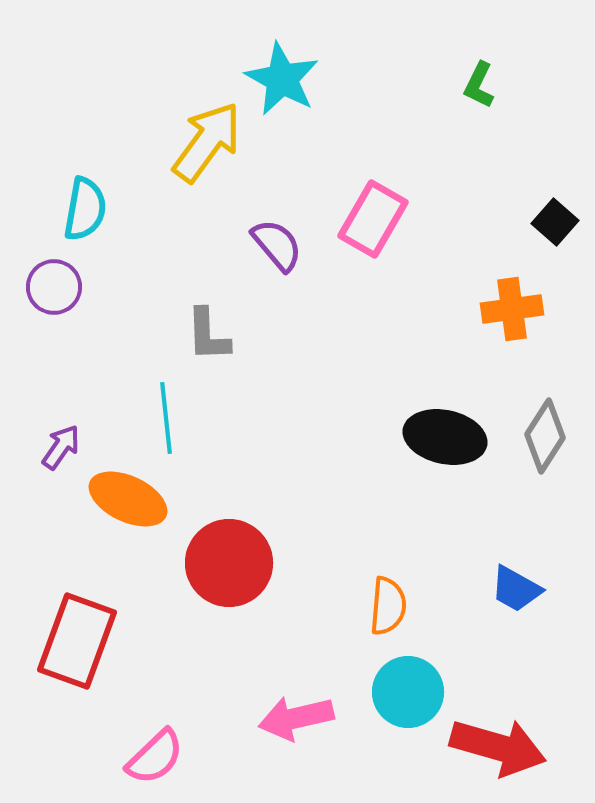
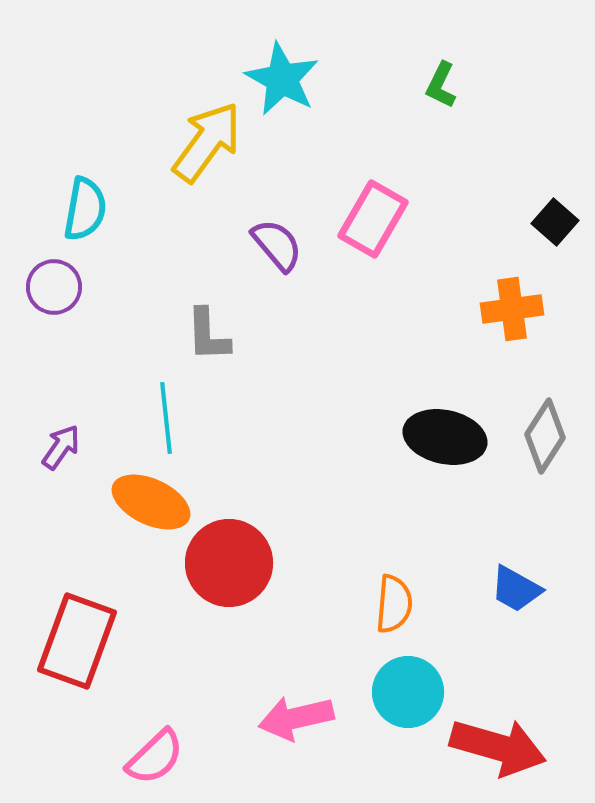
green L-shape: moved 38 px left
orange ellipse: moved 23 px right, 3 px down
orange semicircle: moved 6 px right, 2 px up
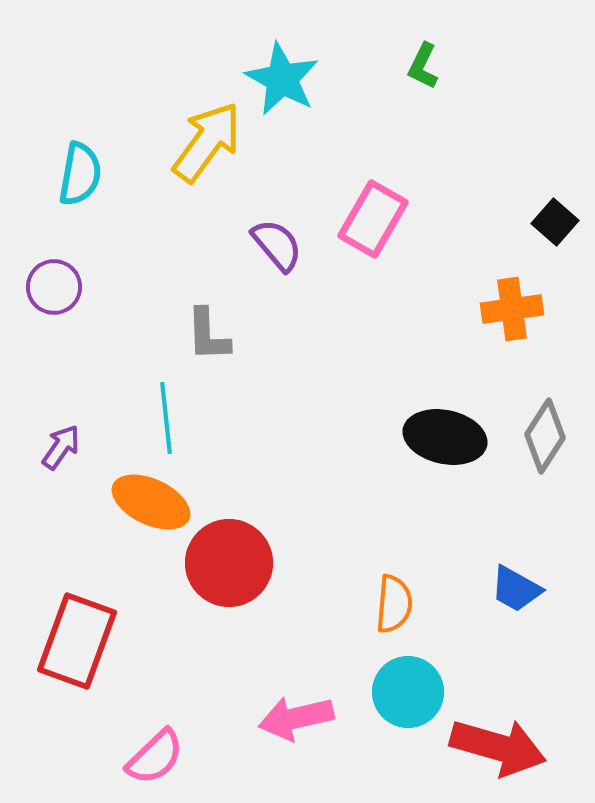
green L-shape: moved 18 px left, 19 px up
cyan semicircle: moved 5 px left, 35 px up
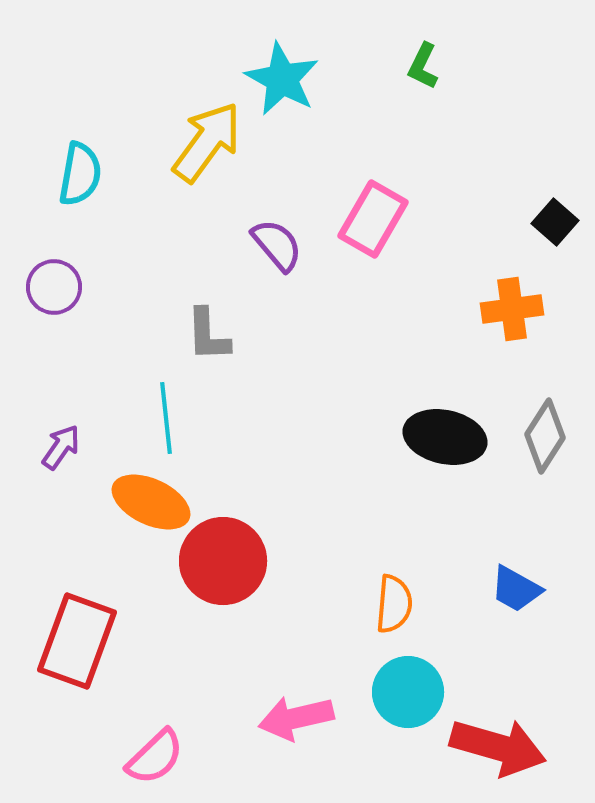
red circle: moved 6 px left, 2 px up
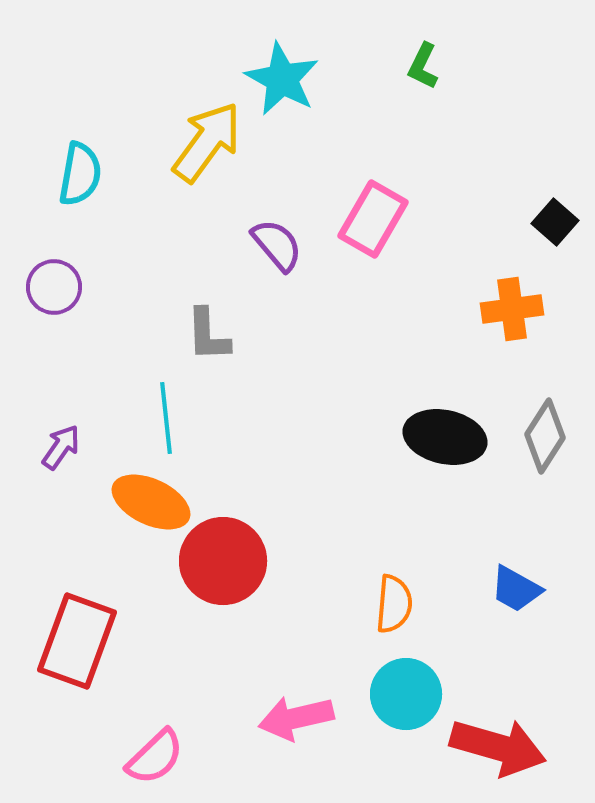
cyan circle: moved 2 px left, 2 px down
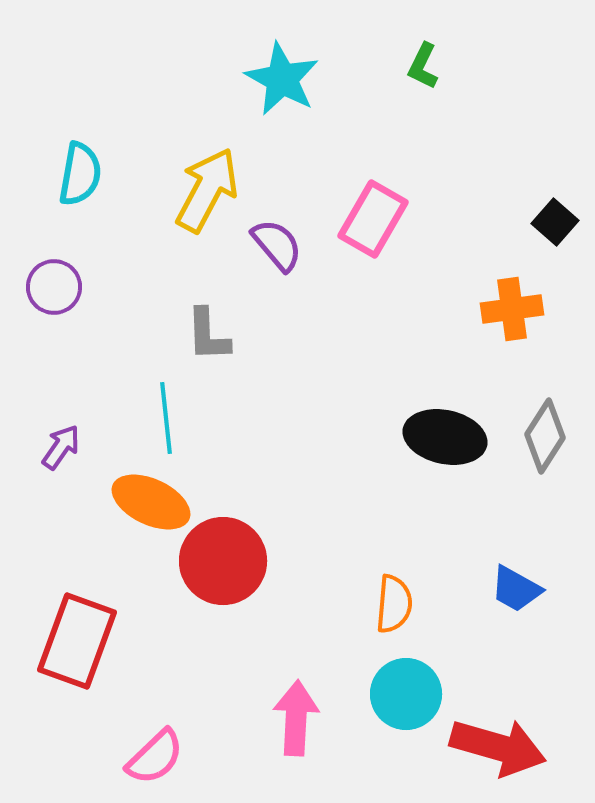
yellow arrow: moved 48 px down; rotated 8 degrees counterclockwise
pink arrow: rotated 106 degrees clockwise
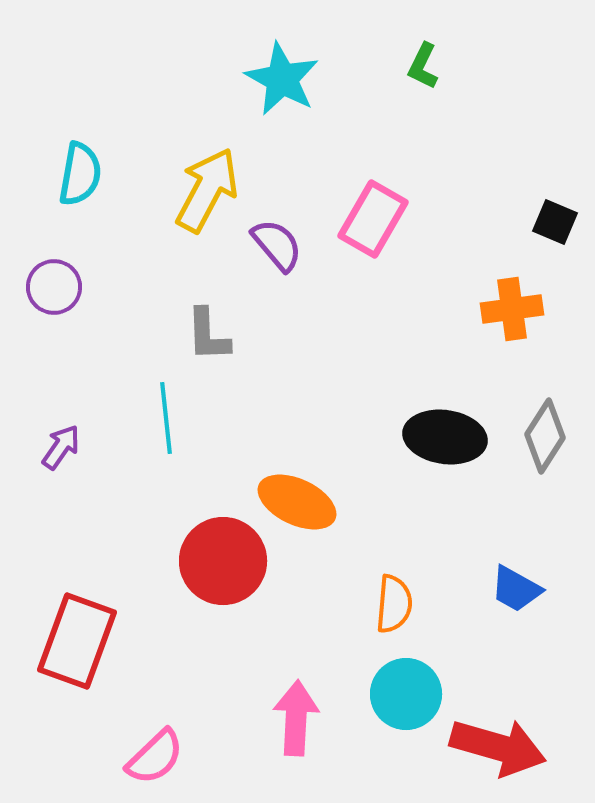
black square: rotated 18 degrees counterclockwise
black ellipse: rotated 4 degrees counterclockwise
orange ellipse: moved 146 px right
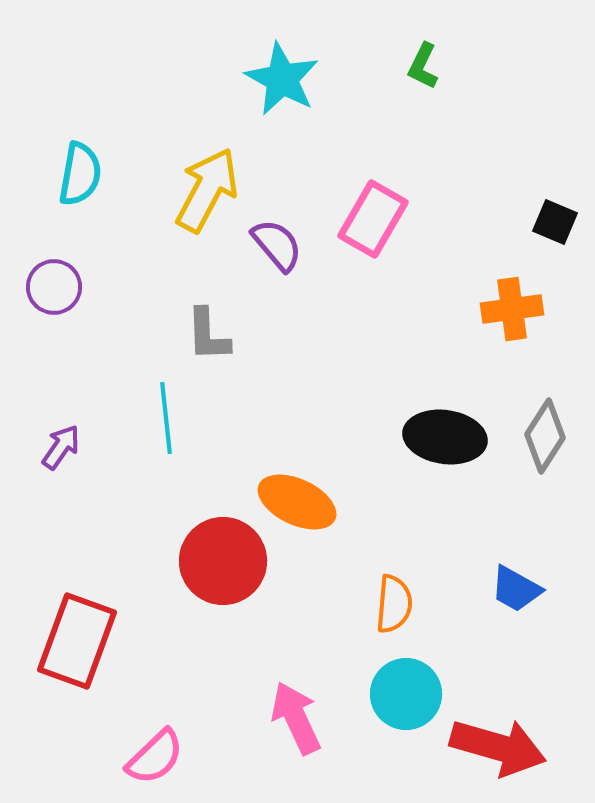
pink arrow: rotated 28 degrees counterclockwise
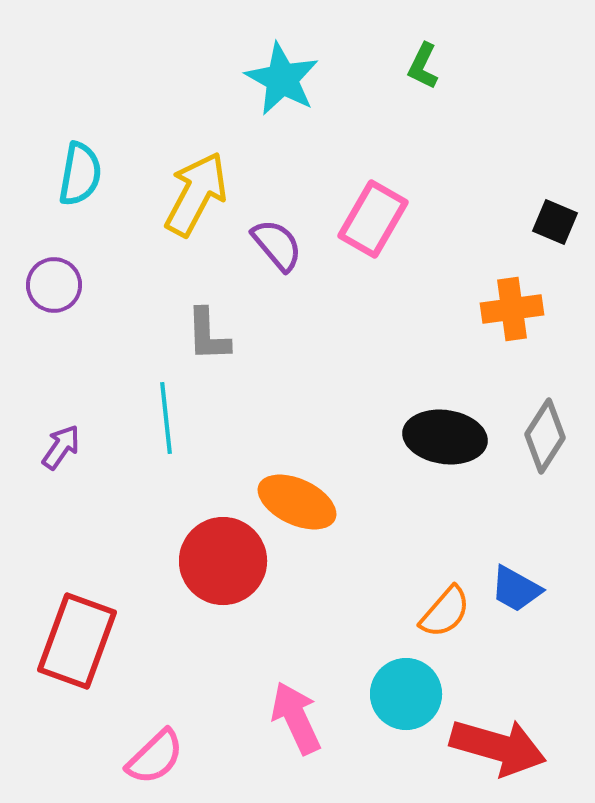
yellow arrow: moved 11 px left, 4 px down
purple circle: moved 2 px up
orange semicircle: moved 51 px right, 8 px down; rotated 36 degrees clockwise
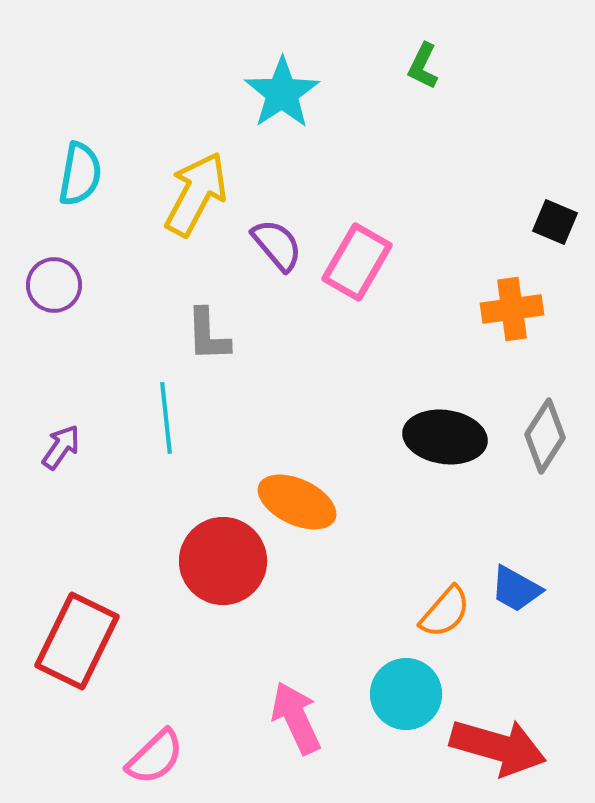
cyan star: moved 14 px down; rotated 10 degrees clockwise
pink rectangle: moved 16 px left, 43 px down
red rectangle: rotated 6 degrees clockwise
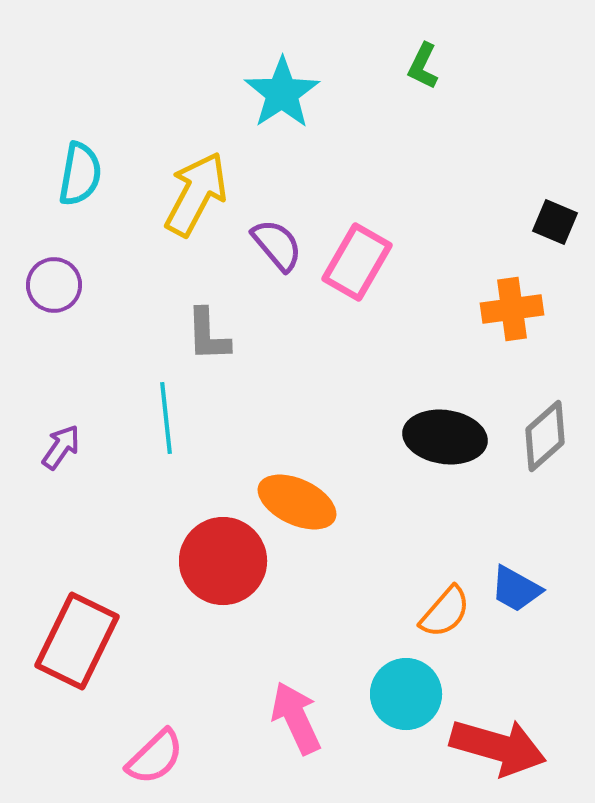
gray diamond: rotated 16 degrees clockwise
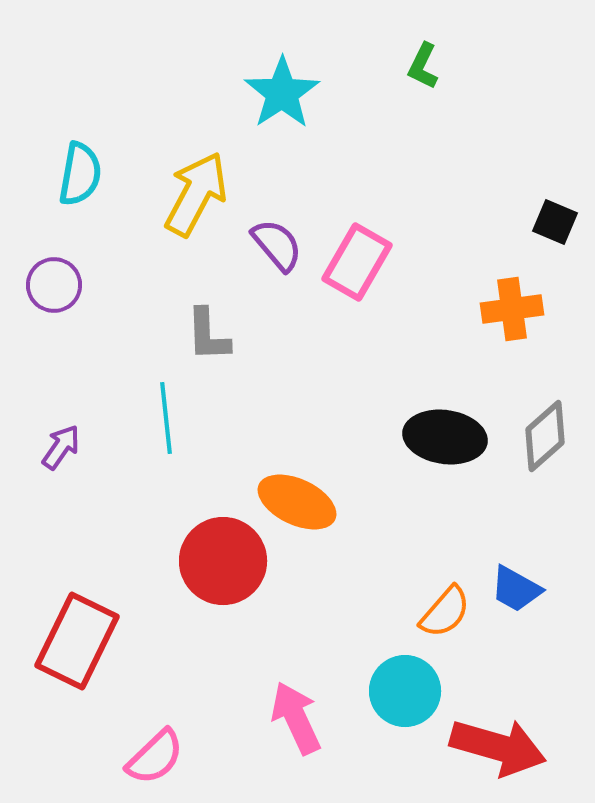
cyan circle: moved 1 px left, 3 px up
